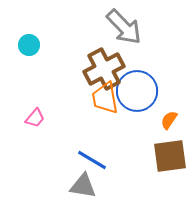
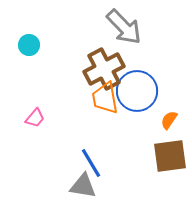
blue line: moved 1 px left, 3 px down; rotated 28 degrees clockwise
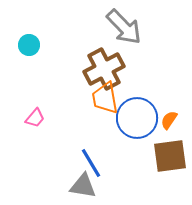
blue circle: moved 27 px down
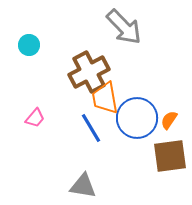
brown cross: moved 15 px left, 3 px down
blue line: moved 35 px up
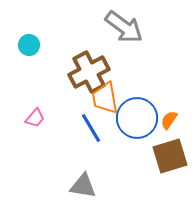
gray arrow: rotated 9 degrees counterclockwise
brown square: rotated 9 degrees counterclockwise
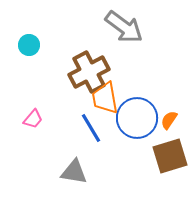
pink trapezoid: moved 2 px left, 1 px down
gray triangle: moved 9 px left, 14 px up
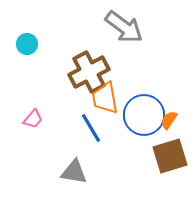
cyan circle: moved 2 px left, 1 px up
blue circle: moved 7 px right, 3 px up
